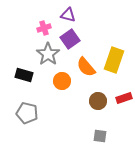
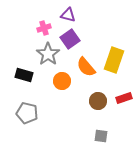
gray square: moved 1 px right
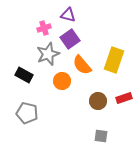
gray star: rotated 15 degrees clockwise
orange semicircle: moved 4 px left, 2 px up
black rectangle: rotated 12 degrees clockwise
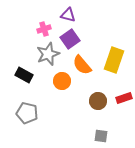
pink cross: moved 1 px down
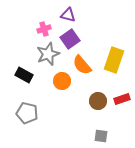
red rectangle: moved 2 px left, 1 px down
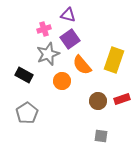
gray pentagon: rotated 25 degrees clockwise
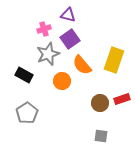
brown circle: moved 2 px right, 2 px down
